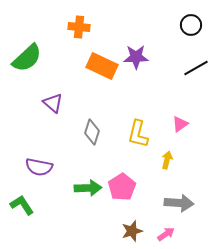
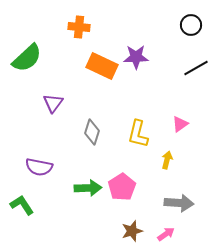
purple triangle: rotated 25 degrees clockwise
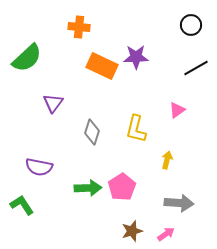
pink triangle: moved 3 px left, 14 px up
yellow L-shape: moved 2 px left, 5 px up
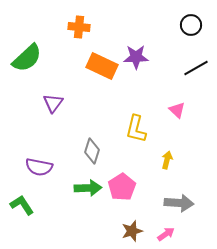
pink triangle: rotated 42 degrees counterclockwise
gray diamond: moved 19 px down
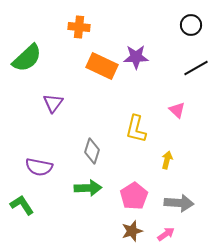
pink pentagon: moved 12 px right, 9 px down
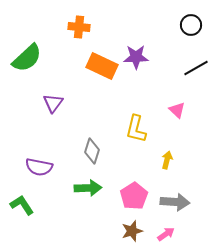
gray arrow: moved 4 px left, 1 px up
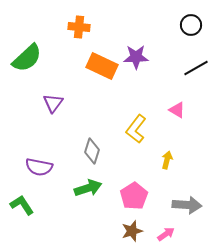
pink triangle: rotated 12 degrees counterclockwise
yellow L-shape: rotated 24 degrees clockwise
green arrow: rotated 16 degrees counterclockwise
gray arrow: moved 12 px right, 3 px down
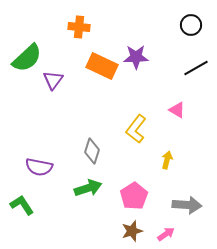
purple triangle: moved 23 px up
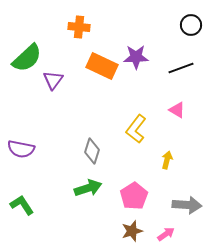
black line: moved 15 px left; rotated 10 degrees clockwise
purple semicircle: moved 18 px left, 18 px up
